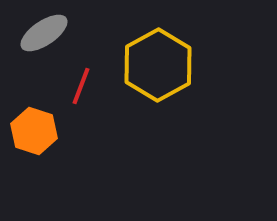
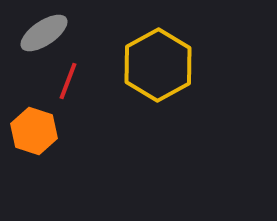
red line: moved 13 px left, 5 px up
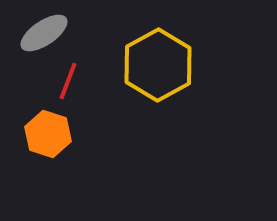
orange hexagon: moved 14 px right, 3 px down
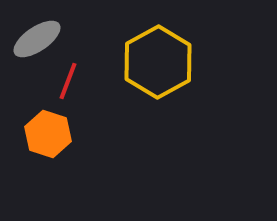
gray ellipse: moved 7 px left, 6 px down
yellow hexagon: moved 3 px up
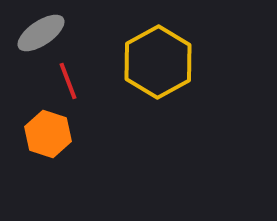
gray ellipse: moved 4 px right, 6 px up
red line: rotated 42 degrees counterclockwise
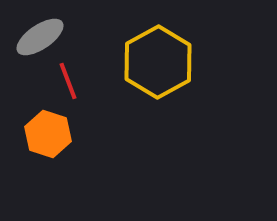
gray ellipse: moved 1 px left, 4 px down
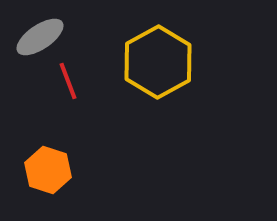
orange hexagon: moved 36 px down
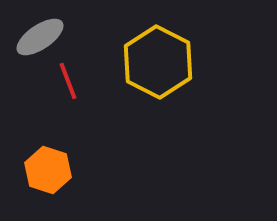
yellow hexagon: rotated 4 degrees counterclockwise
